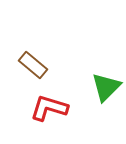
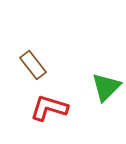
brown rectangle: rotated 12 degrees clockwise
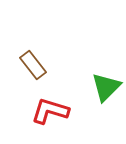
red L-shape: moved 1 px right, 3 px down
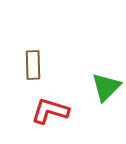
brown rectangle: rotated 36 degrees clockwise
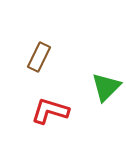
brown rectangle: moved 6 px right, 8 px up; rotated 28 degrees clockwise
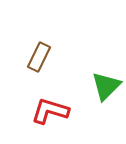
green triangle: moved 1 px up
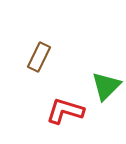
red L-shape: moved 15 px right
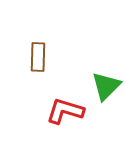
brown rectangle: moved 1 px left; rotated 24 degrees counterclockwise
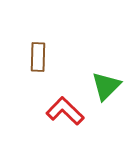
red L-shape: rotated 27 degrees clockwise
